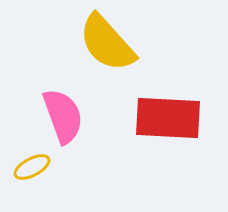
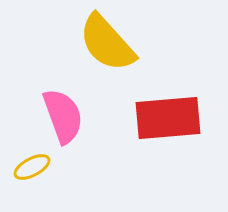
red rectangle: rotated 8 degrees counterclockwise
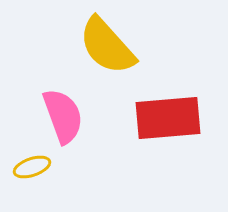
yellow semicircle: moved 3 px down
yellow ellipse: rotated 9 degrees clockwise
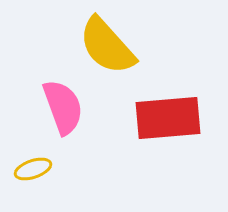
pink semicircle: moved 9 px up
yellow ellipse: moved 1 px right, 2 px down
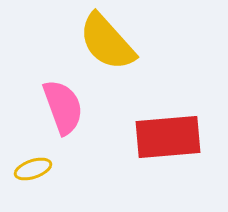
yellow semicircle: moved 4 px up
red rectangle: moved 19 px down
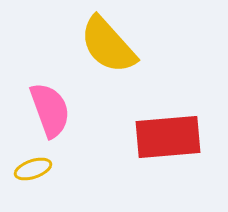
yellow semicircle: moved 1 px right, 3 px down
pink semicircle: moved 13 px left, 3 px down
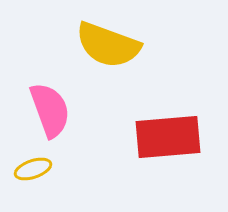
yellow semicircle: rotated 28 degrees counterclockwise
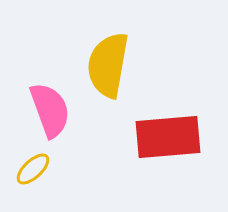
yellow semicircle: moved 20 px down; rotated 80 degrees clockwise
yellow ellipse: rotated 24 degrees counterclockwise
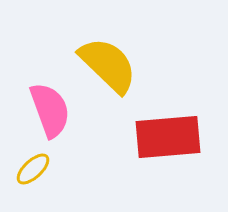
yellow semicircle: rotated 124 degrees clockwise
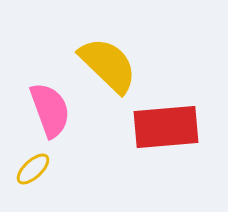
red rectangle: moved 2 px left, 10 px up
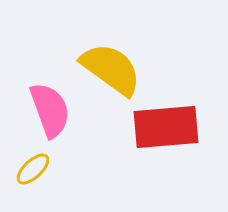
yellow semicircle: moved 3 px right, 4 px down; rotated 8 degrees counterclockwise
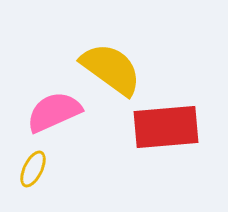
pink semicircle: moved 4 px right, 2 px down; rotated 94 degrees counterclockwise
yellow ellipse: rotated 21 degrees counterclockwise
